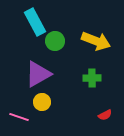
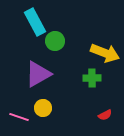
yellow arrow: moved 9 px right, 12 px down
yellow circle: moved 1 px right, 6 px down
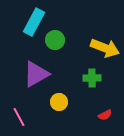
cyan rectangle: moved 1 px left; rotated 56 degrees clockwise
green circle: moved 1 px up
yellow arrow: moved 5 px up
purple triangle: moved 2 px left
yellow circle: moved 16 px right, 6 px up
pink line: rotated 42 degrees clockwise
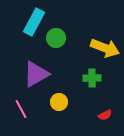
green circle: moved 1 px right, 2 px up
pink line: moved 2 px right, 8 px up
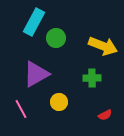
yellow arrow: moved 2 px left, 2 px up
